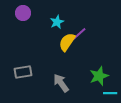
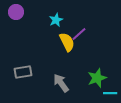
purple circle: moved 7 px left, 1 px up
cyan star: moved 1 px left, 2 px up
yellow semicircle: rotated 120 degrees clockwise
green star: moved 2 px left, 2 px down
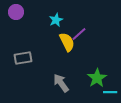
gray rectangle: moved 14 px up
green star: rotated 12 degrees counterclockwise
cyan line: moved 1 px up
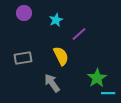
purple circle: moved 8 px right, 1 px down
yellow semicircle: moved 6 px left, 14 px down
gray arrow: moved 9 px left
cyan line: moved 2 px left, 1 px down
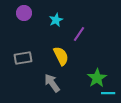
purple line: rotated 14 degrees counterclockwise
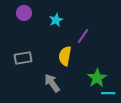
purple line: moved 4 px right, 2 px down
yellow semicircle: moved 4 px right; rotated 144 degrees counterclockwise
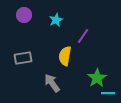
purple circle: moved 2 px down
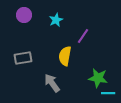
green star: moved 1 px right; rotated 30 degrees counterclockwise
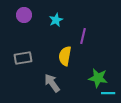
purple line: rotated 21 degrees counterclockwise
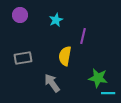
purple circle: moved 4 px left
